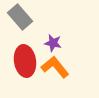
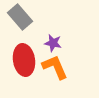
red ellipse: moved 1 px left, 1 px up
orange L-shape: rotated 16 degrees clockwise
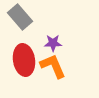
purple star: rotated 12 degrees counterclockwise
orange L-shape: moved 2 px left, 1 px up
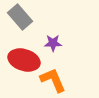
red ellipse: rotated 64 degrees counterclockwise
orange L-shape: moved 14 px down
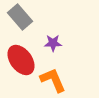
red ellipse: moved 3 px left; rotated 36 degrees clockwise
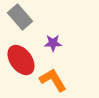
orange L-shape: rotated 8 degrees counterclockwise
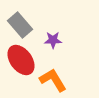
gray rectangle: moved 8 px down
purple star: moved 3 px up
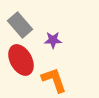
red ellipse: rotated 8 degrees clockwise
orange L-shape: moved 1 px right; rotated 12 degrees clockwise
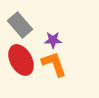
orange L-shape: moved 16 px up
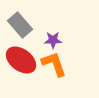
red ellipse: rotated 24 degrees counterclockwise
